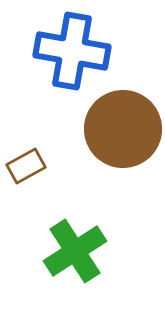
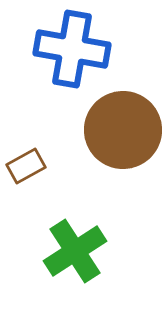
blue cross: moved 2 px up
brown circle: moved 1 px down
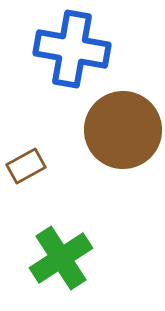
green cross: moved 14 px left, 7 px down
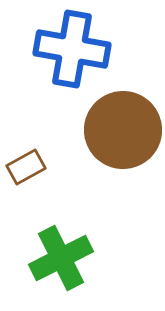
brown rectangle: moved 1 px down
green cross: rotated 6 degrees clockwise
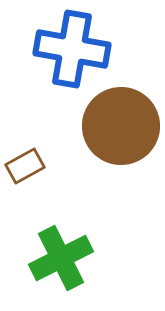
brown circle: moved 2 px left, 4 px up
brown rectangle: moved 1 px left, 1 px up
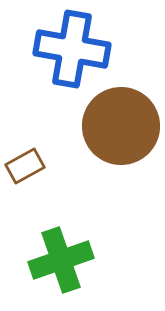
green cross: moved 2 px down; rotated 8 degrees clockwise
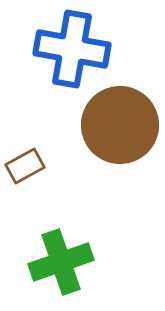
brown circle: moved 1 px left, 1 px up
green cross: moved 2 px down
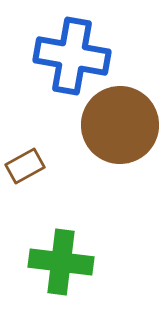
blue cross: moved 7 px down
green cross: rotated 26 degrees clockwise
